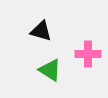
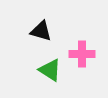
pink cross: moved 6 px left
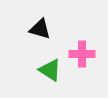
black triangle: moved 1 px left, 2 px up
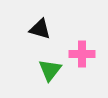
green triangle: rotated 35 degrees clockwise
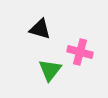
pink cross: moved 2 px left, 2 px up; rotated 15 degrees clockwise
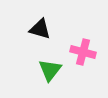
pink cross: moved 3 px right
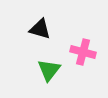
green triangle: moved 1 px left
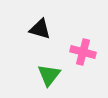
green triangle: moved 5 px down
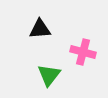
black triangle: rotated 20 degrees counterclockwise
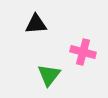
black triangle: moved 4 px left, 5 px up
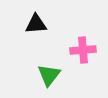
pink cross: moved 2 px up; rotated 20 degrees counterclockwise
